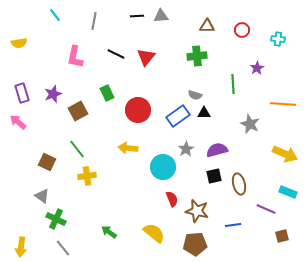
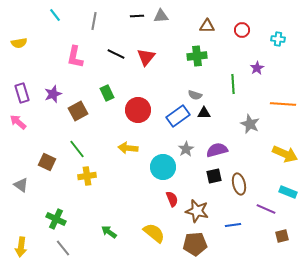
gray triangle at (42, 196): moved 21 px left, 11 px up
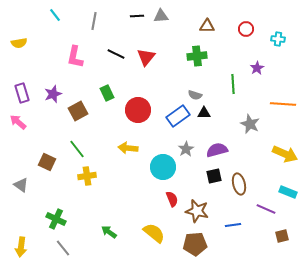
red circle at (242, 30): moved 4 px right, 1 px up
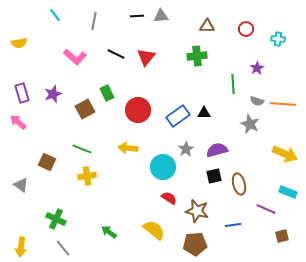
pink L-shape at (75, 57): rotated 60 degrees counterclockwise
gray semicircle at (195, 95): moved 62 px right, 6 px down
brown square at (78, 111): moved 7 px right, 2 px up
green line at (77, 149): moved 5 px right; rotated 30 degrees counterclockwise
red semicircle at (172, 199): moved 3 px left, 1 px up; rotated 35 degrees counterclockwise
yellow semicircle at (154, 233): moved 3 px up
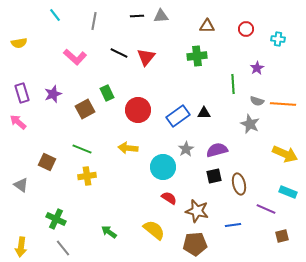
black line at (116, 54): moved 3 px right, 1 px up
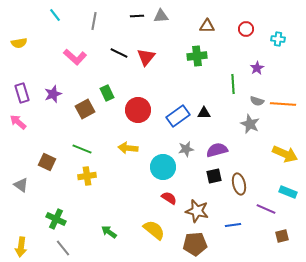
gray star at (186, 149): rotated 21 degrees clockwise
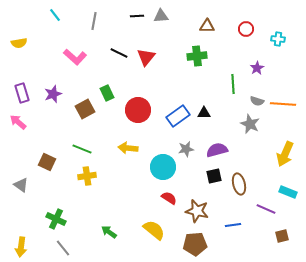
yellow arrow at (285, 154): rotated 90 degrees clockwise
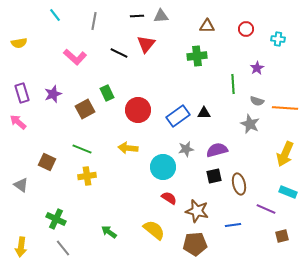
red triangle at (146, 57): moved 13 px up
orange line at (283, 104): moved 2 px right, 4 px down
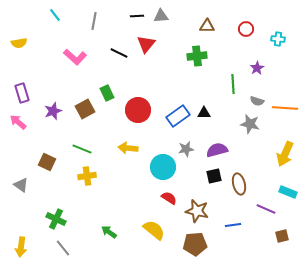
purple star at (53, 94): moved 17 px down
gray star at (250, 124): rotated 12 degrees counterclockwise
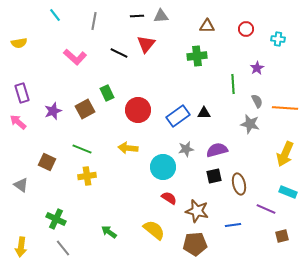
gray semicircle at (257, 101): rotated 136 degrees counterclockwise
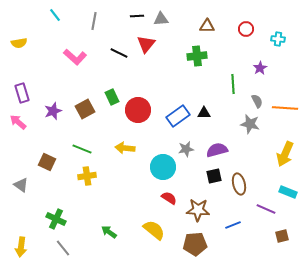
gray triangle at (161, 16): moved 3 px down
purple star at (257, 68): moved 3 px right
green rectangle at (107, 93): moved 5 px right, 4 px down
yellow arrow at (128, 148): moved 3 px left
brown star at (197, 211): moved 1 px right, 1 px up; rotated 10 degrees counterclockwise
blue line at (233, 225): rotated 14 degrees counterclockwise
